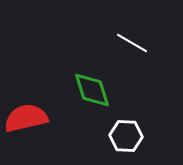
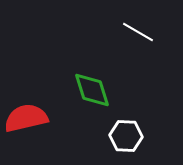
white line: moved 6 px right, 11 px up
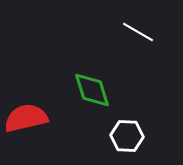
white hexagon: moved 1 px right
